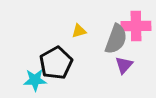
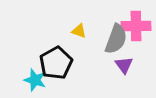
yellow triangle: rotated 35 degrees clockwise
purple triangle: rotated 18 degrees counterclockwise
cyan star: rotated 20 degrees clockwise
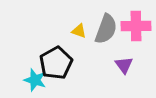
gray semicircle: moved 10 px left, 10 px up
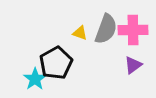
pink cross: moved 3 px left, 4 px down
yellow triangle: moved 1 px right, 2 px down
purple triangle: moved 9 px right; rotated 30 degrees clockwise
cyan star: moved 1 px up; rotated 20 degrees clockwise
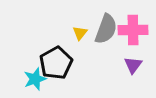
yellow triangle: rotated 49 degrees clockwise
purple triangle: rotated 18 degrees counterclockwise
cyan star: rotated 15 degrees clockwise
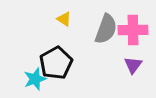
yellow triangle: moved 16 px left, 14 px up; rotated 35 degrees counterclockwise
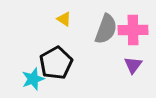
cyan star: moved 2 px left
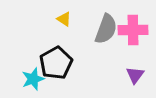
purple triangle: moved 2 px right, 10 px down
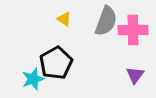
gray semicircle: moved 8 px up
